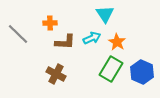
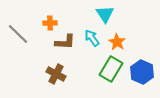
cyan arrow: rotated 102 degrees counterclockwise
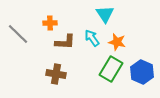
orange star: rotated 18 degrees counterclockwise
brown cross: rotated 18 degrees counterclockwise
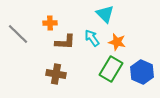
cyan triangle: rotated 12 degrees counterclockwise
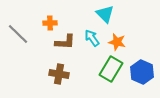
brown cross: moved 3 px right
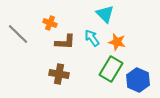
orange cross: rotated 24 degrees clockwise
blue hexagon: moved 4 px left, 8 px down
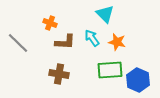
gray line: moved 9 px down
green rectangle: moved 1 px left, 1 px down; rotated 55 degrees clockwise
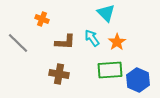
cyan triangle: moved 1 px right, 1 px up
orange cross: moved 8 px left, 4 px up
orange star: rotated 24 degrees clockwise
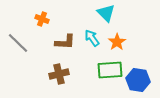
brown cross: rotated 24 degrees counterclockwise
blue hexagon: rotated 15 degrees counterclockwise
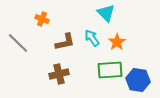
brown L-shape: rotated 15 degrees counterclockwise
